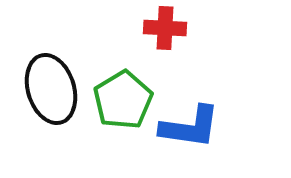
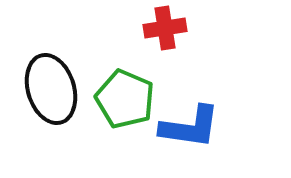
red cross: rotated 12 degrees counterclockwise
green pentagon: moved 2 px right, 1 px up; rotated 18 degrees counterclockwise
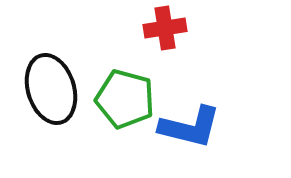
green pentagon: rotated 8 degrees counterclockwise
blue L-shape: rotated 6 degrees clockwise
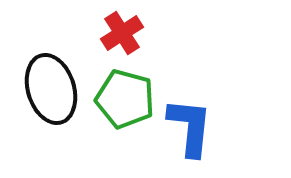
red cross: moved 43 px left, 5 px down; rotated 24 degrees counterclockwise
blue L-shape: rotated 98 degrees counterclockwise
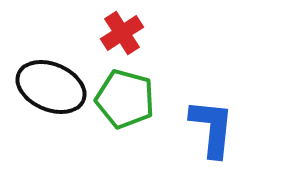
black ellipse: moved 2 px up; rotated 50 degrees counterclockwise
blue L-shape: moved 22 px right, 1 px down
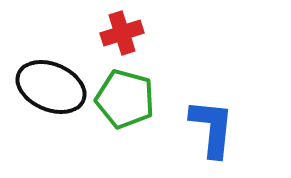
red cross: rotated 15 degrees clockwise
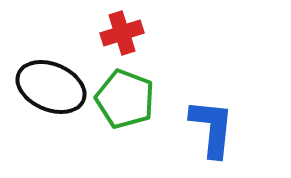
green pentagon: rotated 6 degrees clockwise
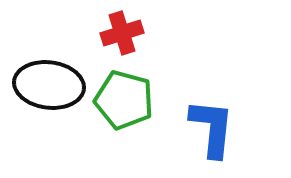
black ellipse: moved 2 px left, 2 px up; rotated 16 degrees counterclockwise
green pentagon: moved 1 px left, 1 px down; rotated 6 degrees counterclockwise
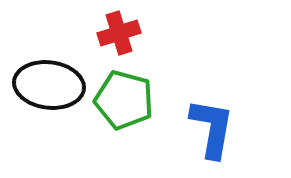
red cross: moved 3 px left
blue L-shape: rotated 4 degrees clockwise
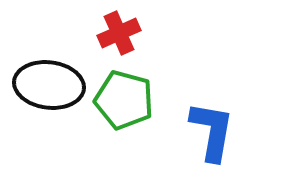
red cross: rotated 6 degrees counterclockwise
blue L-shape: moved 3 px down
